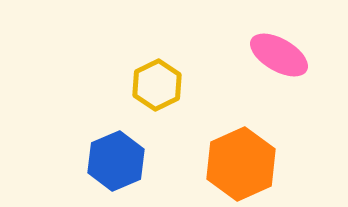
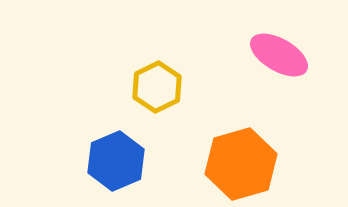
yellow hexagon: moved 2 px down
orange hexagon: rotated 8 degrees clockwise
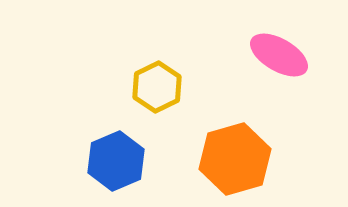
orange hexagon: moved 6 px left, 5 px up
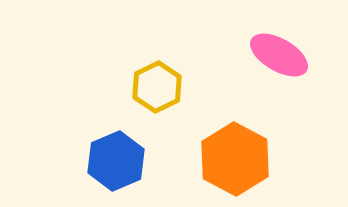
orange hexagon: rotated 16 degrees counterclockwise
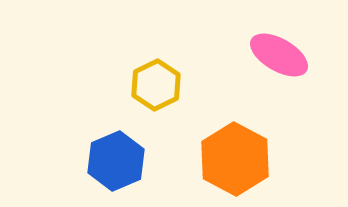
yellow hexagon: moved 1 px left, 2 px up
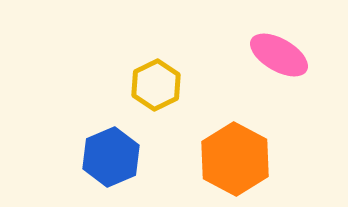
blue hexagon: moved 5 px left, 4 px up
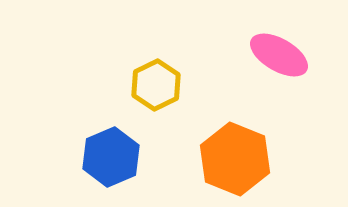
orange hexagon: rotated 6 degrees counterclockwise
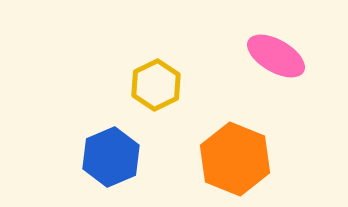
pink ellipse: moved 3 px left, 1 px down
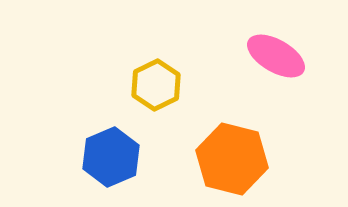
orange hexagon: moved 3 px left; rotated 8 degrees counterclockwise
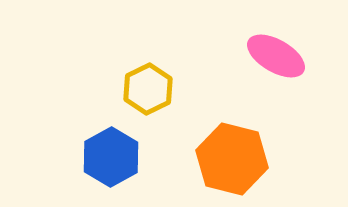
yellow hexagon: moved 8 px left, 4 px down
blue hexagon: rotated 6 degrees counterclockwise
